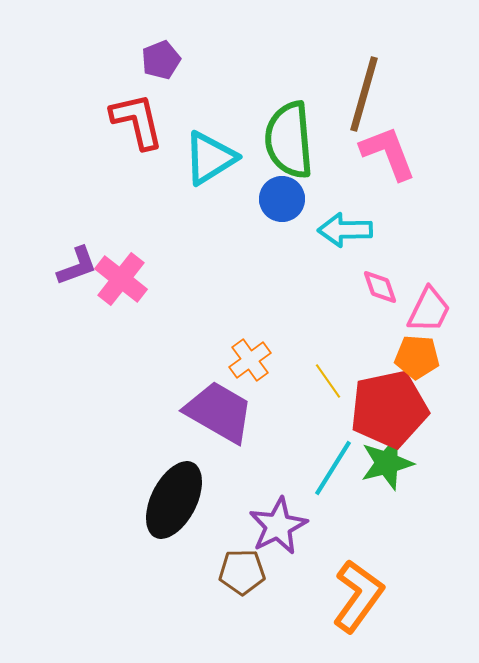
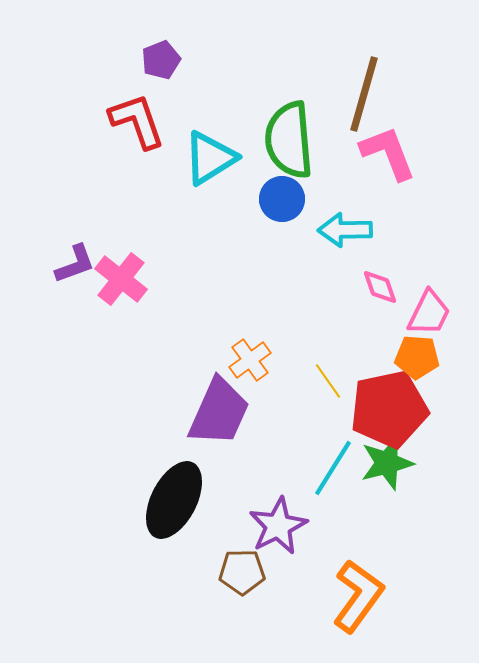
red L-shape: rotated 6 degrees counterclockwise
purple L-shape: moved 2 px left, 2 px up
pink trapezoid: moved 3 px down
purple trapezoid: rotated 84 degrees clockwise
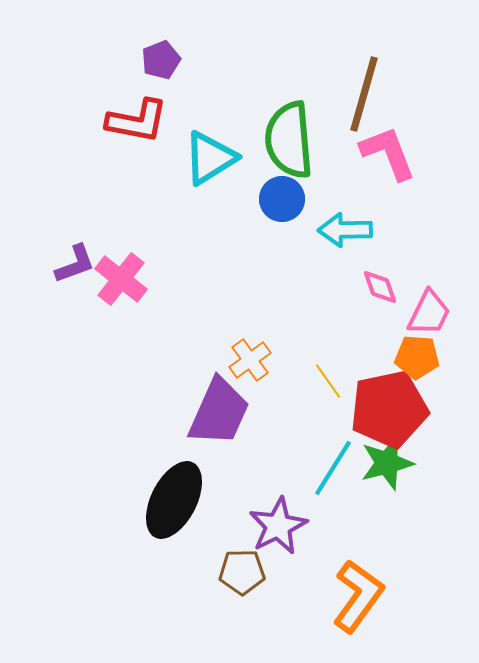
red L-shape: rotated 120 degrees clockwise
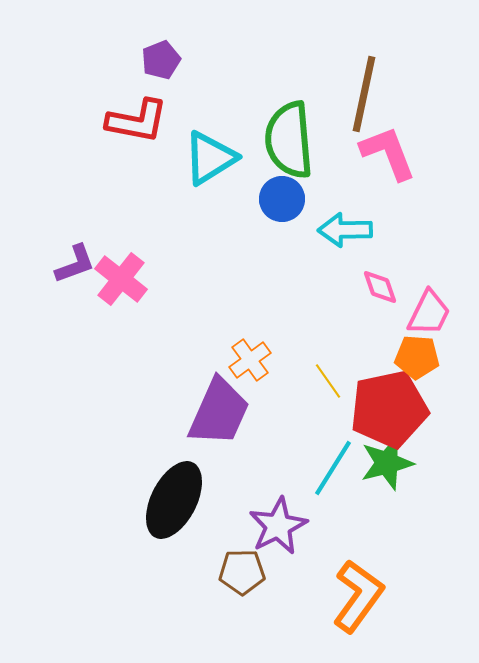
brown line: rotated 4 degrees counterclockwise
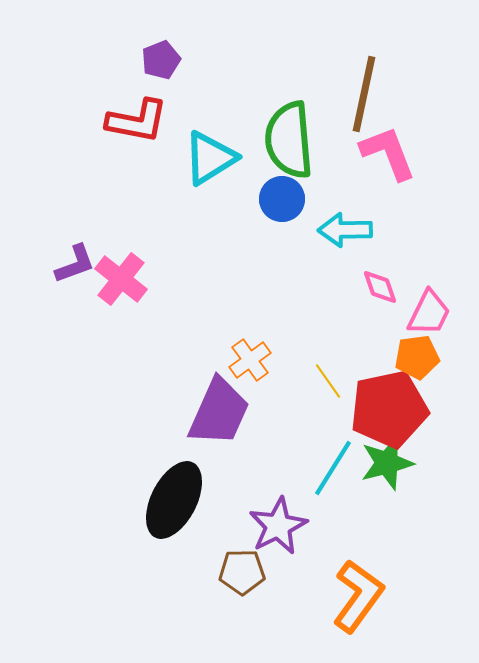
orange pentagon: rotated 12 degrees counterclockwise
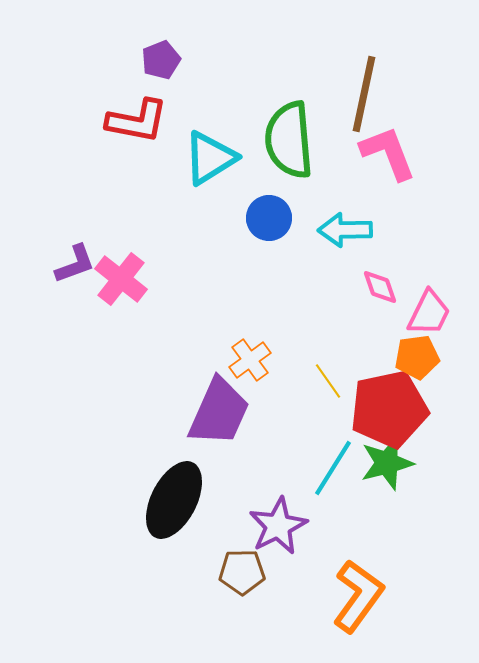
blue circle: moved 13 px left, 19 px down
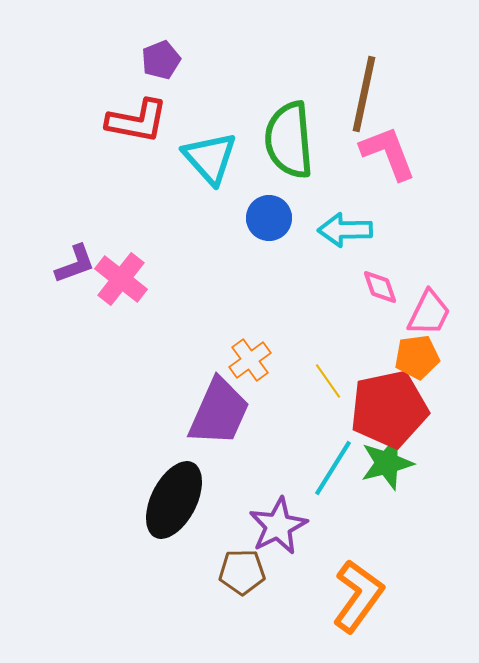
cyan triangle: rotated 40 degrees counterclockwise
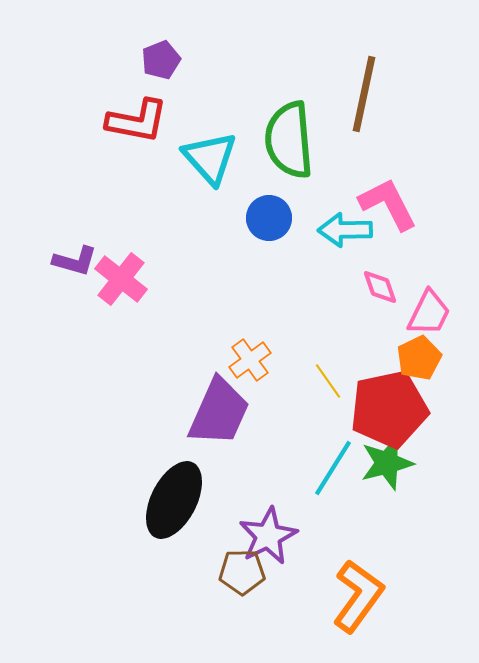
pink L-shape: moved 51 px down; rotated 6 degrees counterclockwise
purple L-shape: moved 3 px up; rotated 36 degrees clockwise
orange pentagon: moved 2 px right, 1 px down; rotated 18 degrees counterclockwise
purple star: moved 10 px left, 10 px down
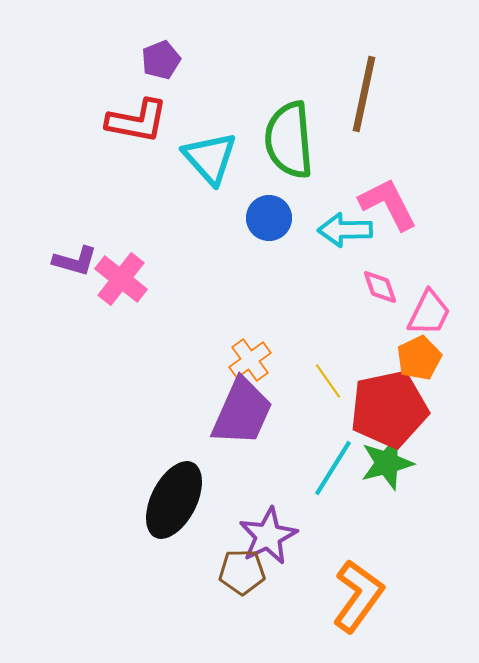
purple trapezoid: moved 23 px right
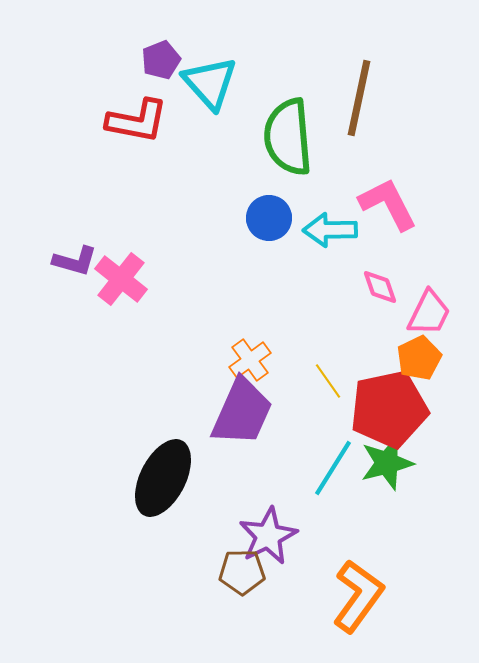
brown line: moved 5 px left, 4 px down
green semicircle: moved 1 px left, 3 px up
cyan triangle: moved 75 px up
cyan arrow: moved 15 px left
black ellipse: moved 11 px left, 22 px up
